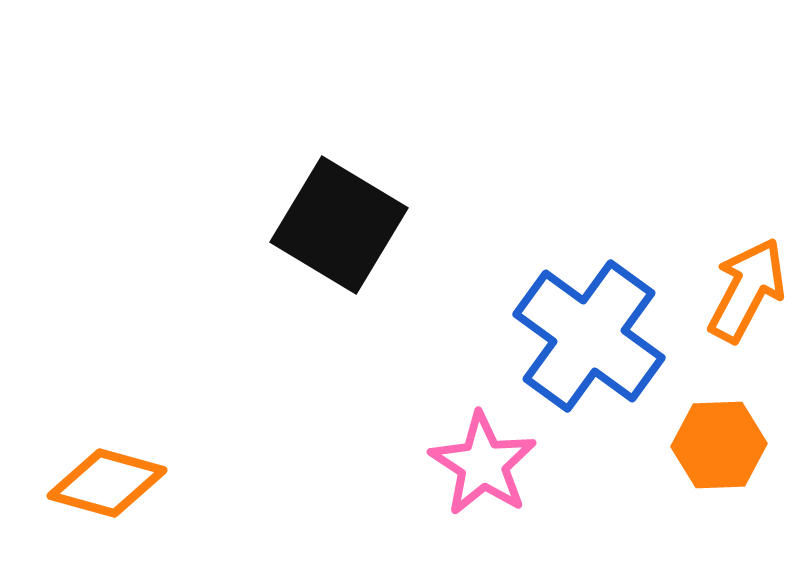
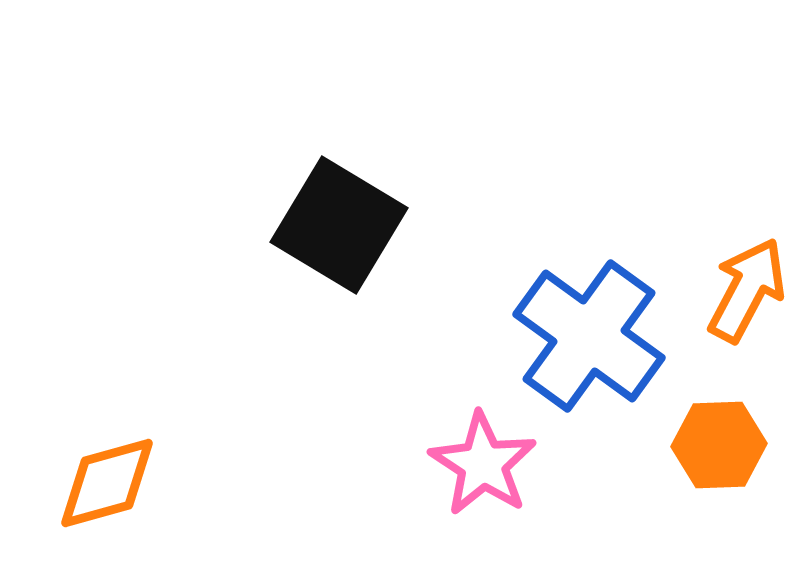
orange diamond: rotated 31 degrees counterclockwise
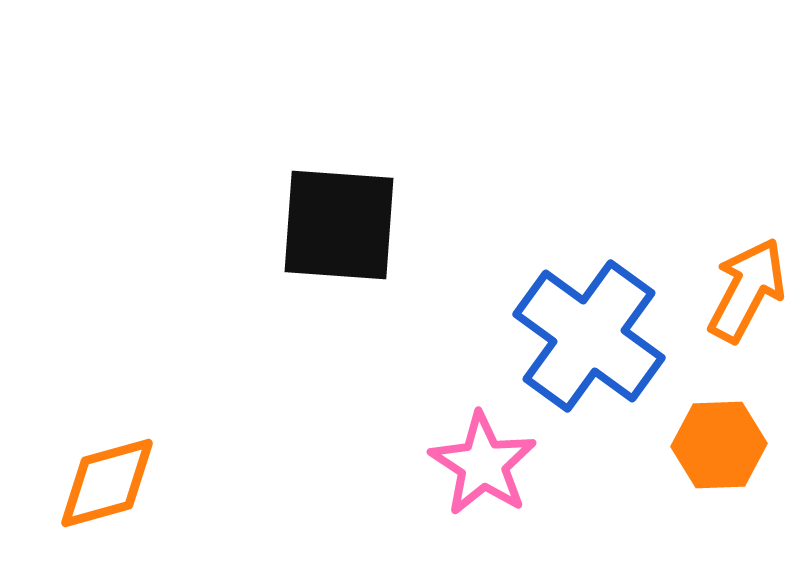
black square: rotated 27 degrees counterclockwise
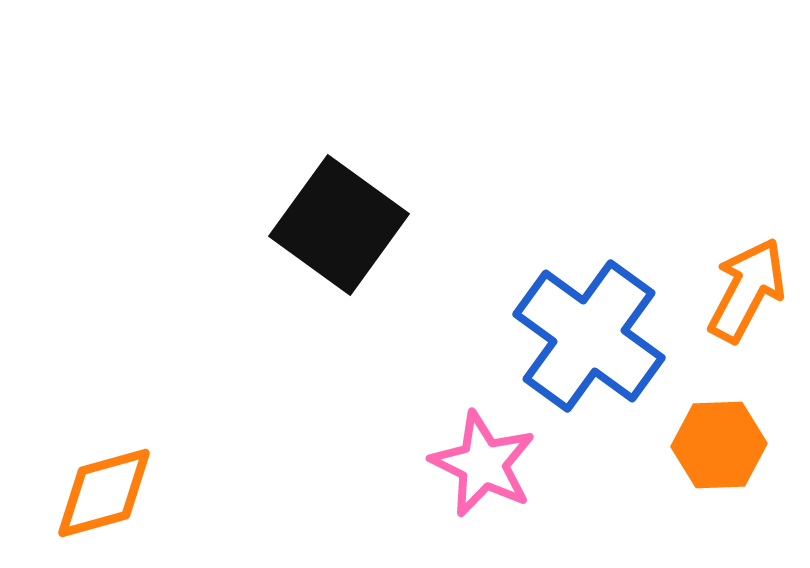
black square: rotated 32 degrees clockwise
pink star: rotated 7 degrees counterclockwise
orange diamond: moved 3 px left, 10 px down
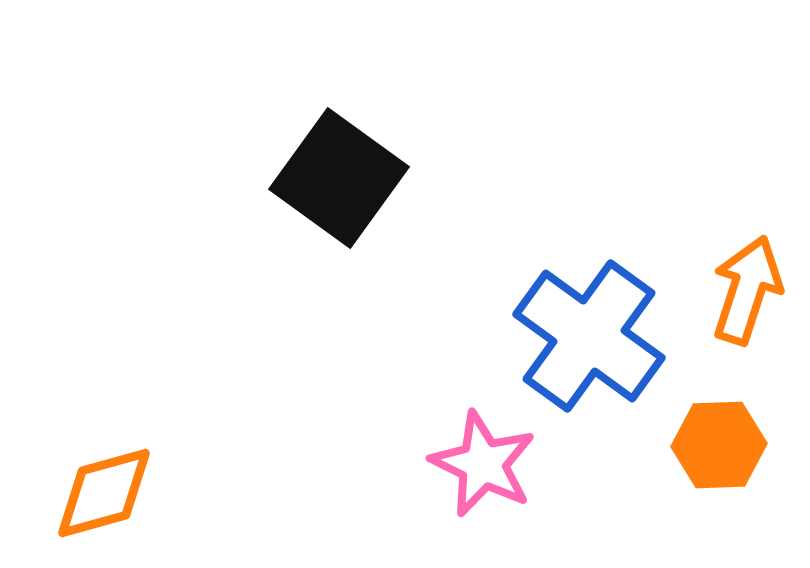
black square: moved 47 px up
orange arrow: rotated 10 degrees counterclockwise
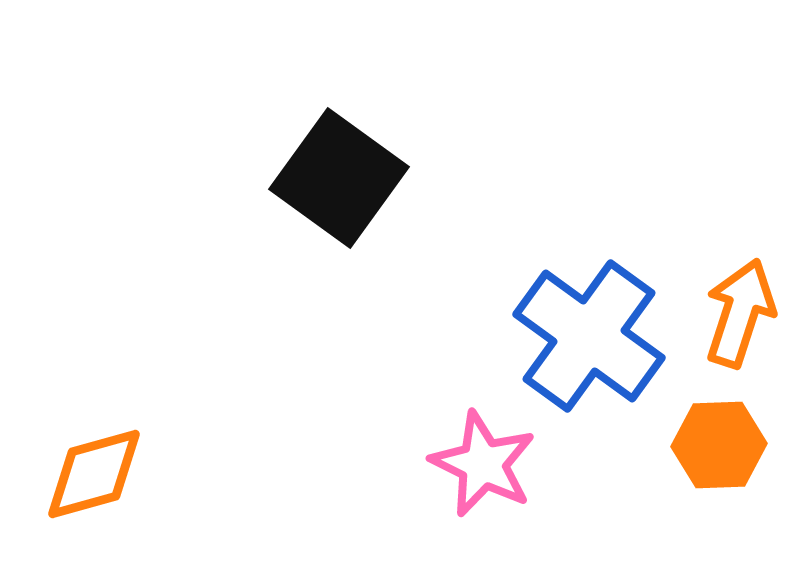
orange arrow: moved 7 px left, 23 px down
orange diamond: moved 10 px left, 19 px up
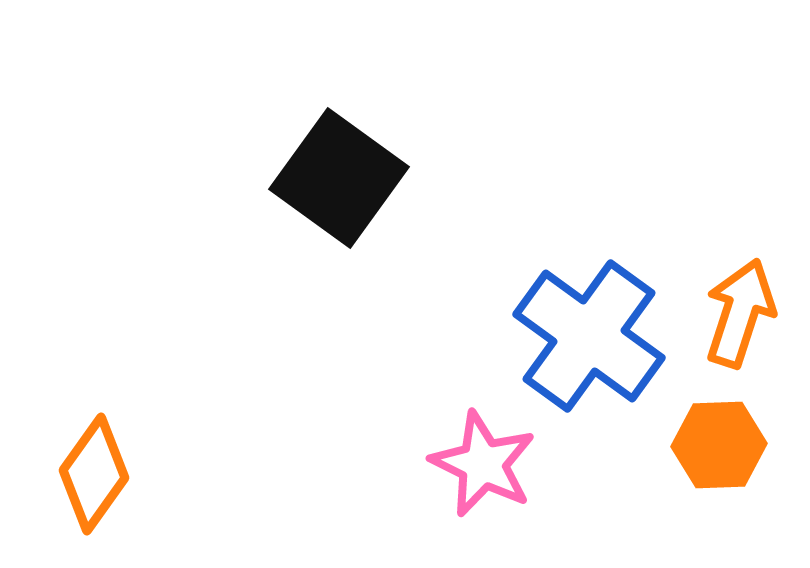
orange diamond: rotated 39 degrees counterclockwise
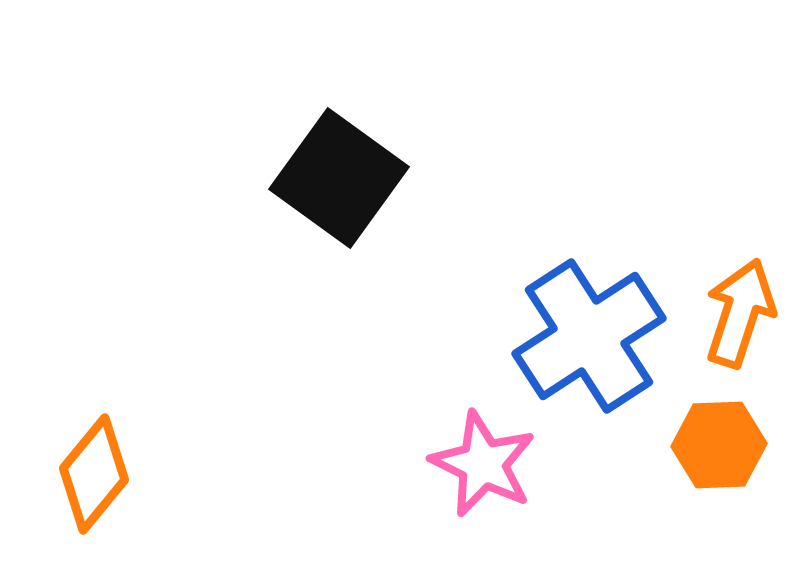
blue cross: rotated 21 degrees clockwise
orange diamond: rotated 4 degrees clockwise
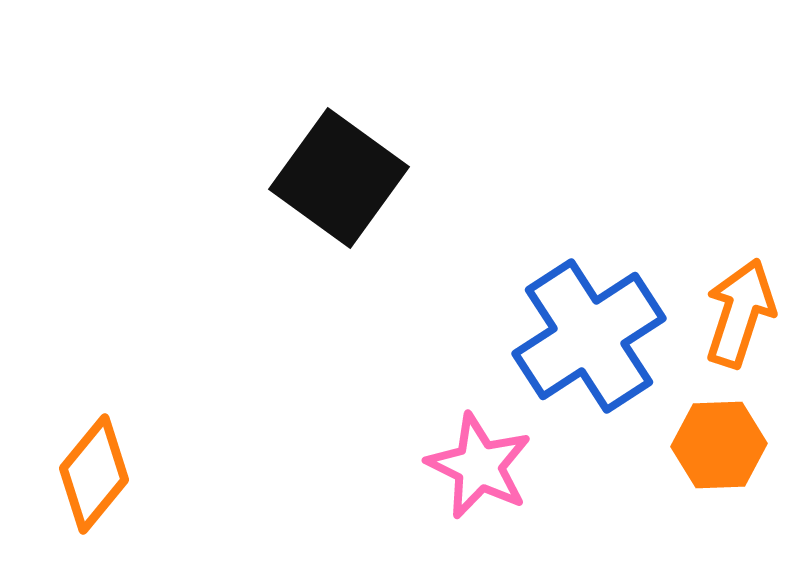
pink star: moved 4 px left, 2 px down
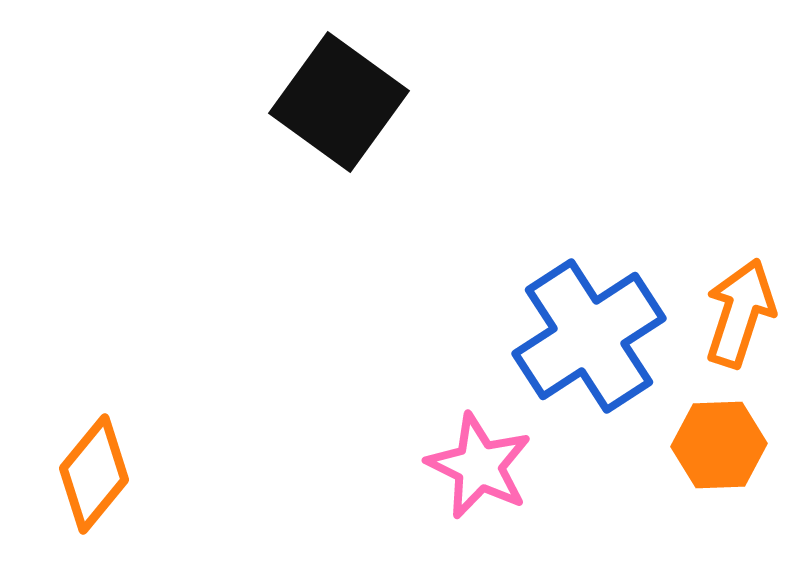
black square: moved 76 px up
